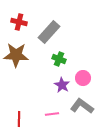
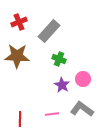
red cross: rotated 35 degrees counterclockwise
gray rectangle: moved 1 px up
brown star: moved 1 px right, 1 px down
pink circle: moved 1 px down
gray L-shape: moved 3 px down
red line: moved 1 px right
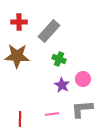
red cross: rotated 21 degrees clockwise
gray L-shape: rotated 40 degrees counterclockwise
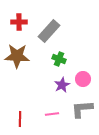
purple star: rotated 14 degrees clockwise
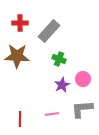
red cross: moved 1 px right, 1 px down
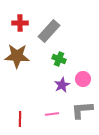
gray L-shape: moved 1 px down
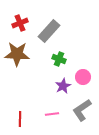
red cross: rotated 21 degrees counterclockwise
brown star: moved 2 px up
pink circle: moved 2 px up
purple star: moved 1 px right, 1 px down
gray L-shape: rotated 30 degrees counterclockwise
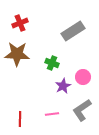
gray rectangle: moved 24 px right; rotated 15 degrees clockwise
green cross: moved 7 px left, 4 px down
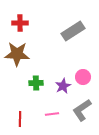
red cross: rotated 21 degrees clockwise
green cross: moved 16 px left, 20 px down; rotated 24 degrees counterclockwise
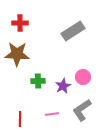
green cross: moved 2 px right, 2 px up
